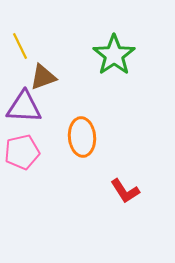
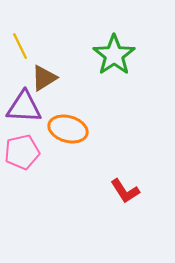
brown triangle: moved 1 px right, 1 px down; rotated 12 degrees counterclockwise
orange ellipse: moved 14 px left, 8 px up; rotated 69 degrees counterclockwise
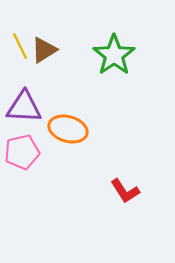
brown triangle: moved 28 px up
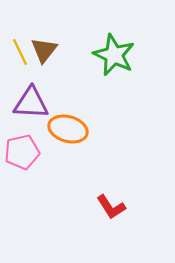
yellow line: moved 6 px down
brown triangle: rotated 20 degrees counterclockwise
green star: rotated 12 degrees counterclockwise
purple triangle: moved 7 px right, 4 px up
red L-shape: moved 14 px left, 16 px down
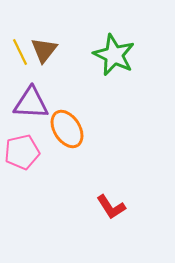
orange ellipse: moved 1 px left; rotated 42 degrees clockwise
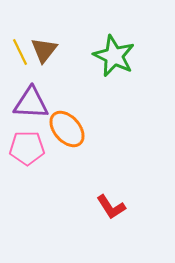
green star: moved 1 px down
orange ellipse: rotated 9 degrees counterclockwise
pink pentagon: moved 5 px right, 4 px up; rotated 12 degrees clockwise
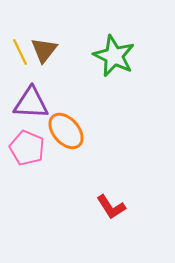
orange ellipse: moved 1 px left, 2 px down
pink pentagon: rotated 24 degrees clockwise
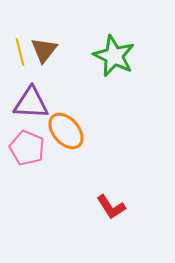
yellow line: rotated 12 degrees clockwise
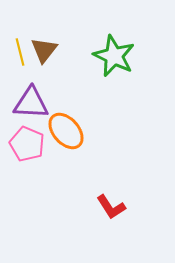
pink pentagon: moved 4 px up
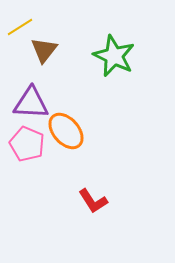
yellow line: moved 25 px up; rotated 72 degrees clockwise
red L-shape: moved 18 px left, 6 px up
